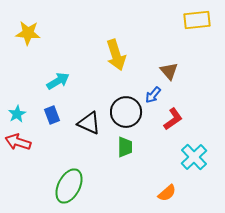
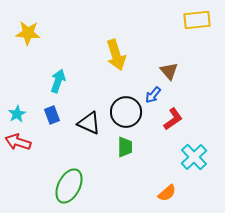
cyan arrow: rotated 40 degrees counterclockwise
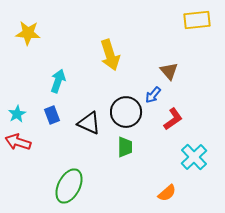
yellow arrow: moved 6 px left
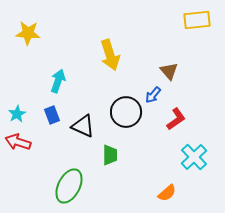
red L-shape: moved 3 px right
black triangle: moved 6 px left, 3 px down
green trapezoid: moved 15 px left, 8 px down
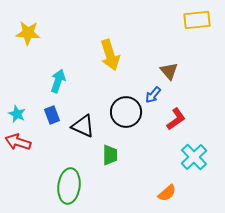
cyan star: rotated 18 degrees counterclockwise
green ellipse: rotated 20 degrees counterclockwise
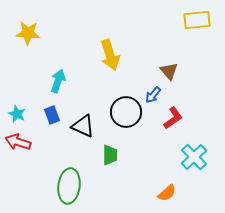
red L-shape: moved 3 px left, 1 px up
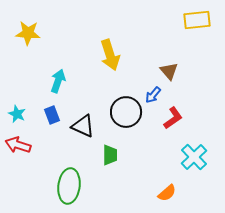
red arrow: moved 3 px down
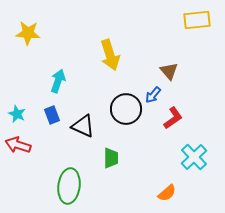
black circle: moved 3 px up
green trapezoid: moved 1 px right, 3 px down
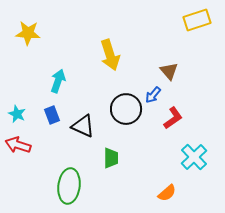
yellow rectangle: rotated 12 degrees counterclockwise
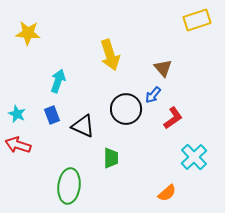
brown triangle: moved 6 px left, 3 px up
